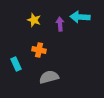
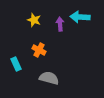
orange cross: rotated 16 degrees clockwise
gray semicircle: moved 1 px down; rotated 30 degrees clockwise
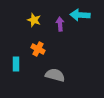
cyan arrow: moved 2 px up
orange cross: moved 1 px left, 1 px up
cyan rectangle: rotated 24 degrees clockwise
gray semicircle: moved 6 px right, 3 px up
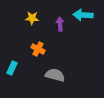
cyan arrow: moved 3 px right
yellow star: moved 2 px left, 2 px up; rotated 16 degrees counterclockwise
cyan rectangle: moved 4 px left, 4 px down; rotated 24 degrees clockwise
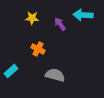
purple arrow: rotated 32 degrees counterclockwise
cyan rectangle: moved 1 px left, 3 px down; rotated 24 degrees clockwise
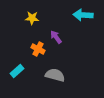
purple arrow: moved 4 px left, 13 px down
cyan rectangle: moved 6 px right
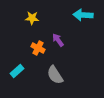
purple arrow: moved 2 px right, 3 px down
orange cross: moved 1 px up
gray semicircle: rotated 138 degrees counterclockwise
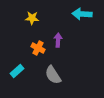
cyan arrow: moved 1 px left, 1 px up
purple arrow: rotated 40 degrees clockwise
gray semicircle: moved 2 px left
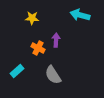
cyan arrow: moved 2 px left, 1 px down; rotated 12 degrees clockwise
purple arrow: moved 2 px left
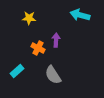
yellow star: moved 3 px left
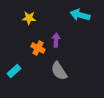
cyan rectangle: moved 3 px left
gray semicircle: moved 6 px right, 4 px up
